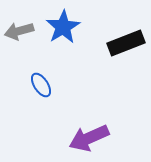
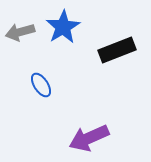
gray arrow: moved 1 px right, 1 px down
black rectangle: moved 9 px left, 7 px down
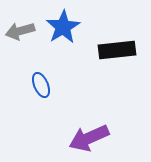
gray arrow: moved 1 px up
black rectangle: rotated 15 degrees clockwise
blue ellipse: rotated 10 degrees clockwise
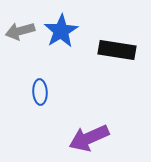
blue star: moved 2 px left, 4 px down
black rectangle: rotated 15 degrees clockwise
blue ellipse: moved 1 px left, 7 px down; rotated 20 degrees clockwise
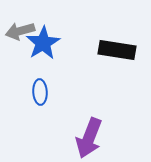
blue star: moved 18 px left, 12 px down
purple arrow: rotated 45 degrees counterclockwise
